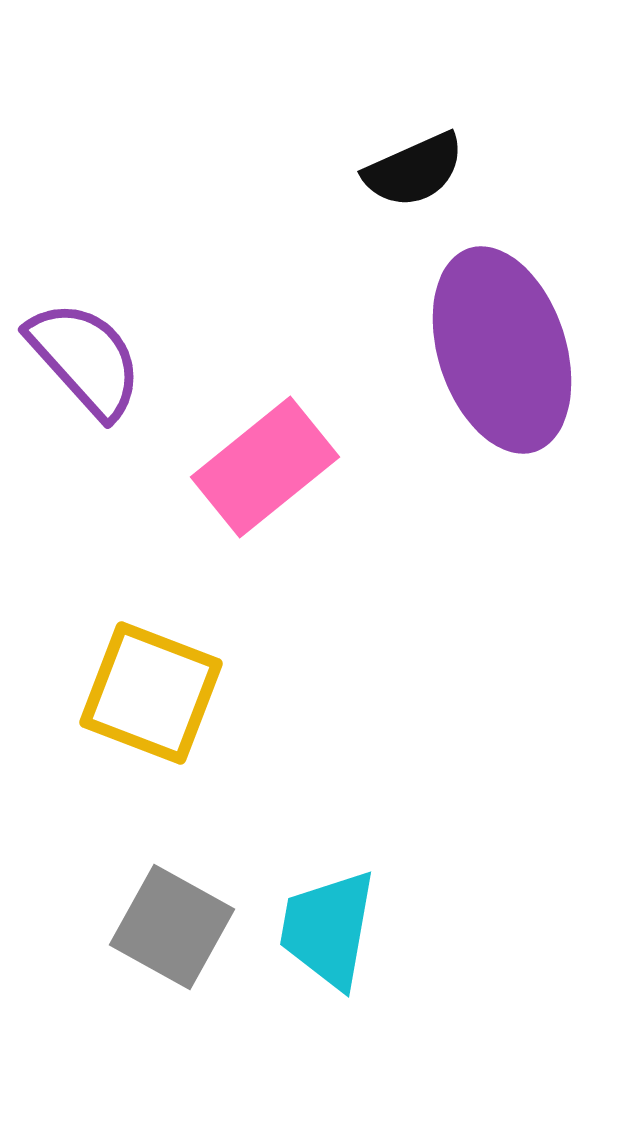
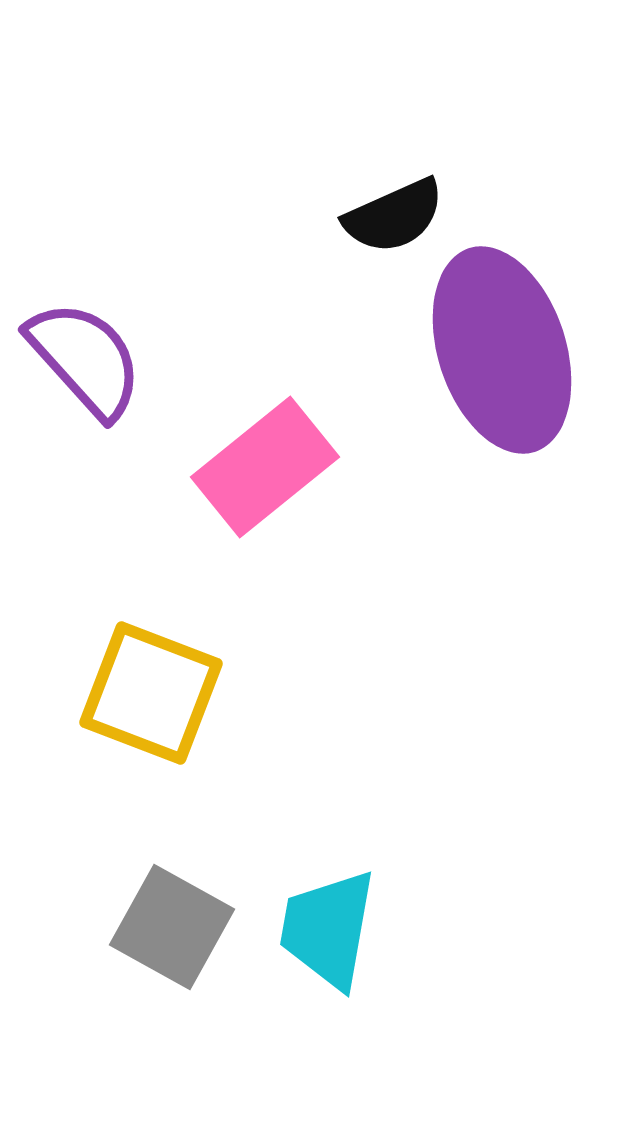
black semicircle: moved 20 px left, 46 px down
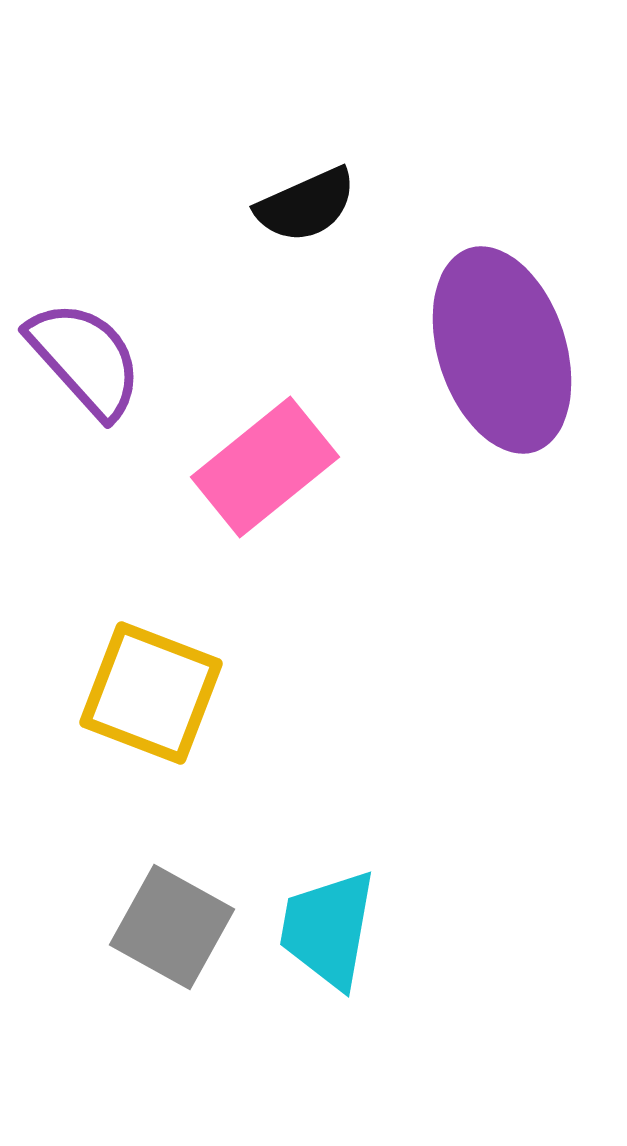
black semicircle: moved 88 px left, 11 px up
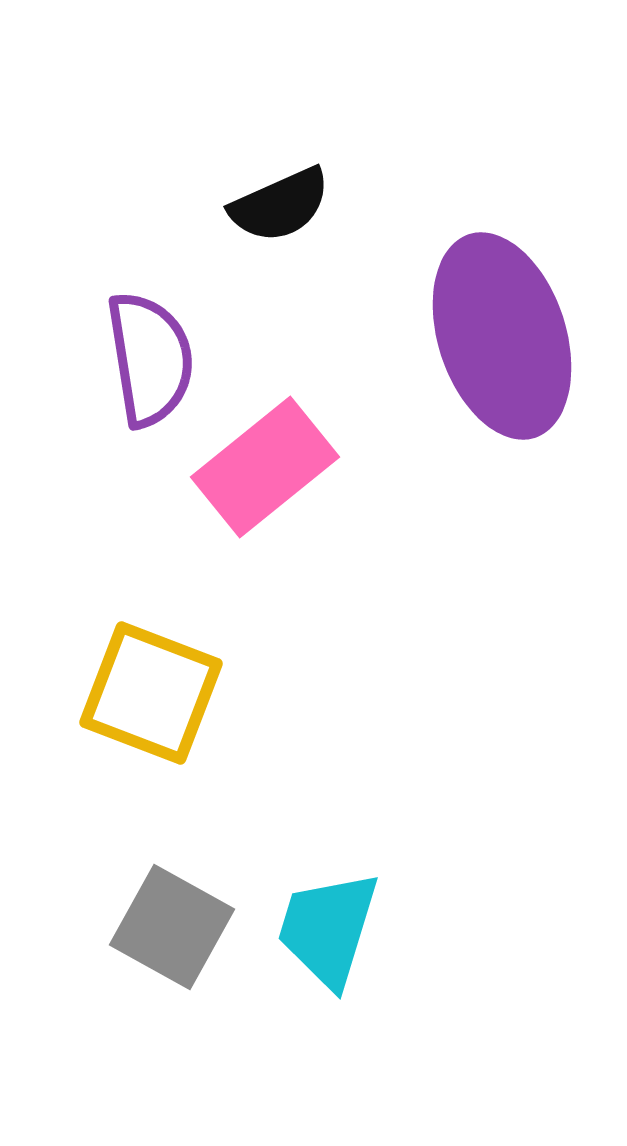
black semicircle: moved 26 px left
purple ellipse: moved 14 px up
purple semicircle: moved 65 px right; rotated 33 degrees clockwise
cyan trapezoid: rotated 7 degrees clockwise
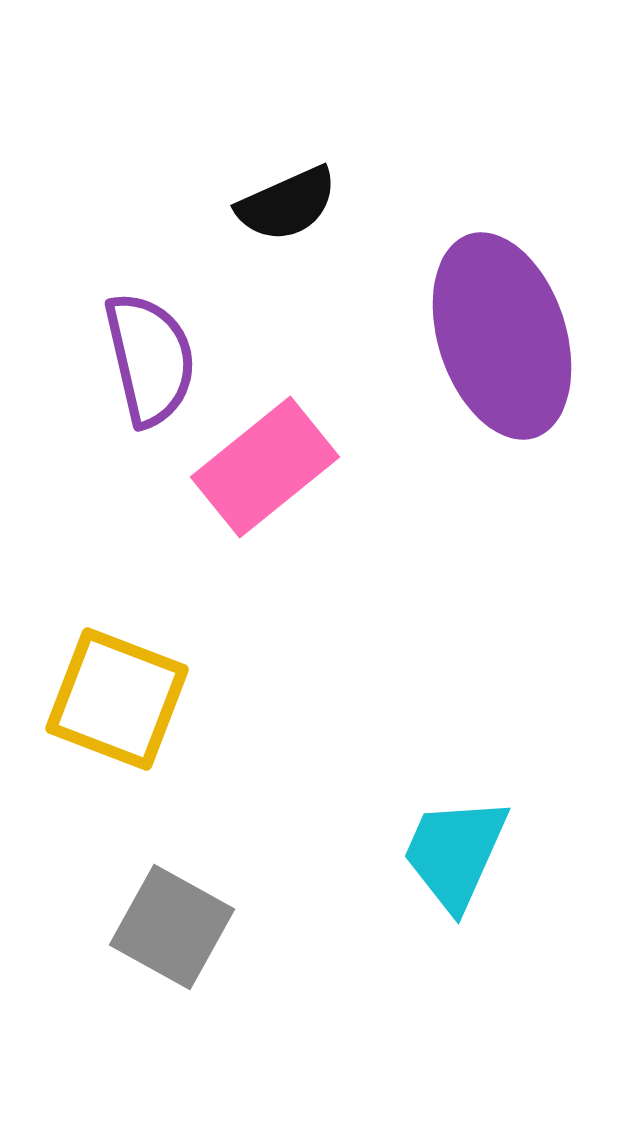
black semicircle: moved 7 px right, 1 px up
purple semicircle: rotated 4 degrees counterclockwise
yellow square: moved 34 px left, 6 px down
cyan trapezoid: moved 127 px right, 76 px up; rotated 7 degrees clockwise
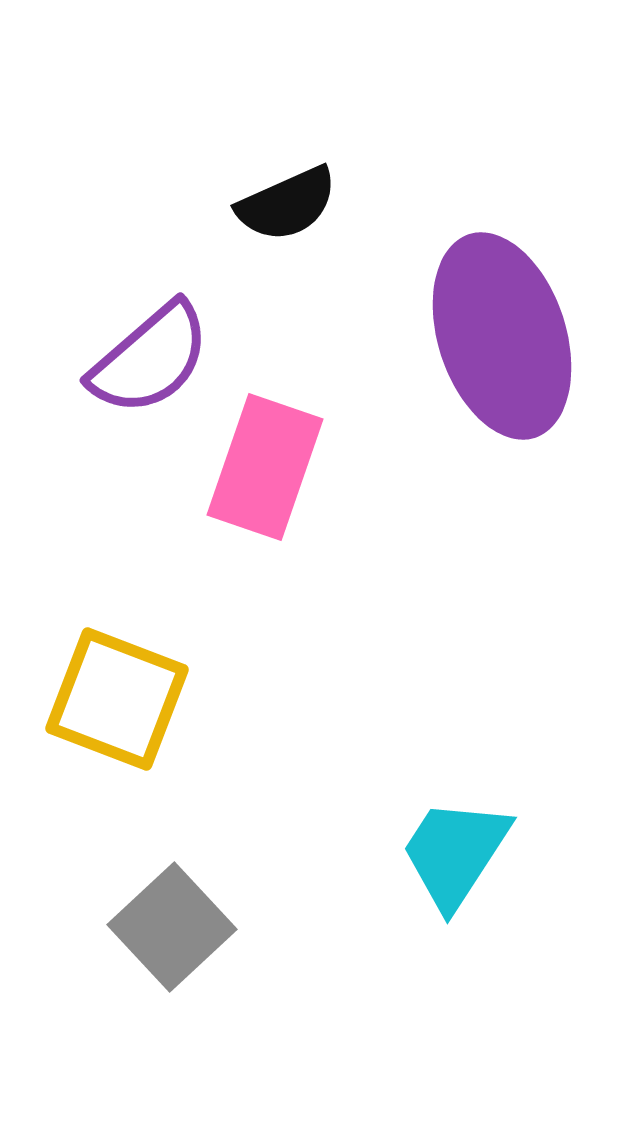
purple semicircle: rotated 62 degrees clockwise
pink rectangle: rotated 32 degrees counterclockwise
cyan trapezoid: rotated 9 degrees clockwise
gray square: rotated 18 degrees clockwise
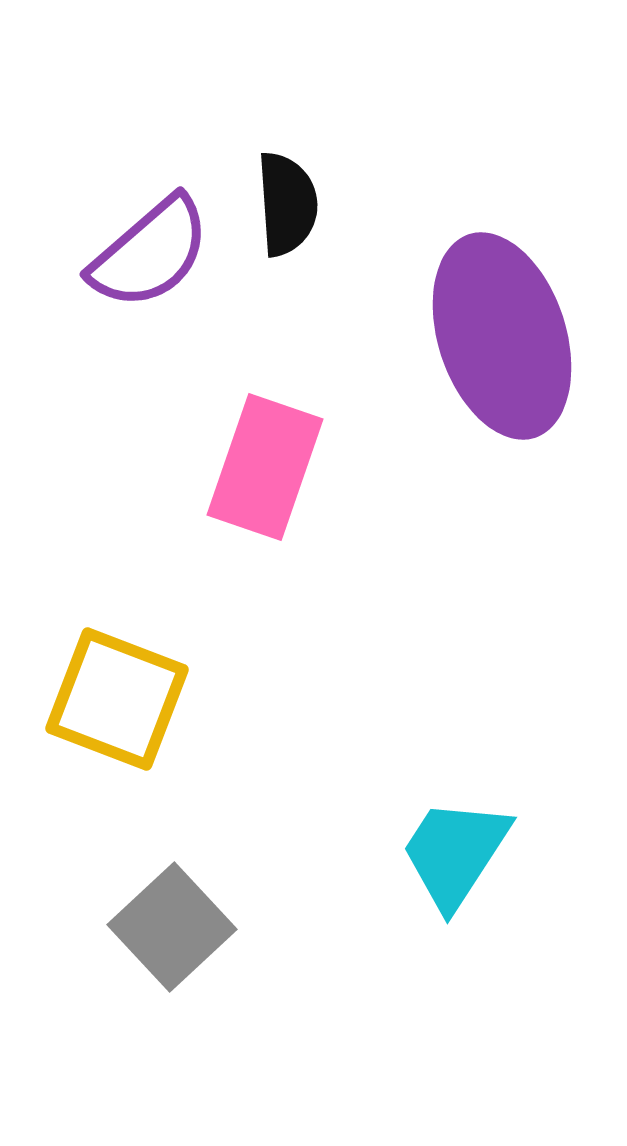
black semicircle: rotated 70 degrees counterclockwise
purple semicircle: moved 106 px up
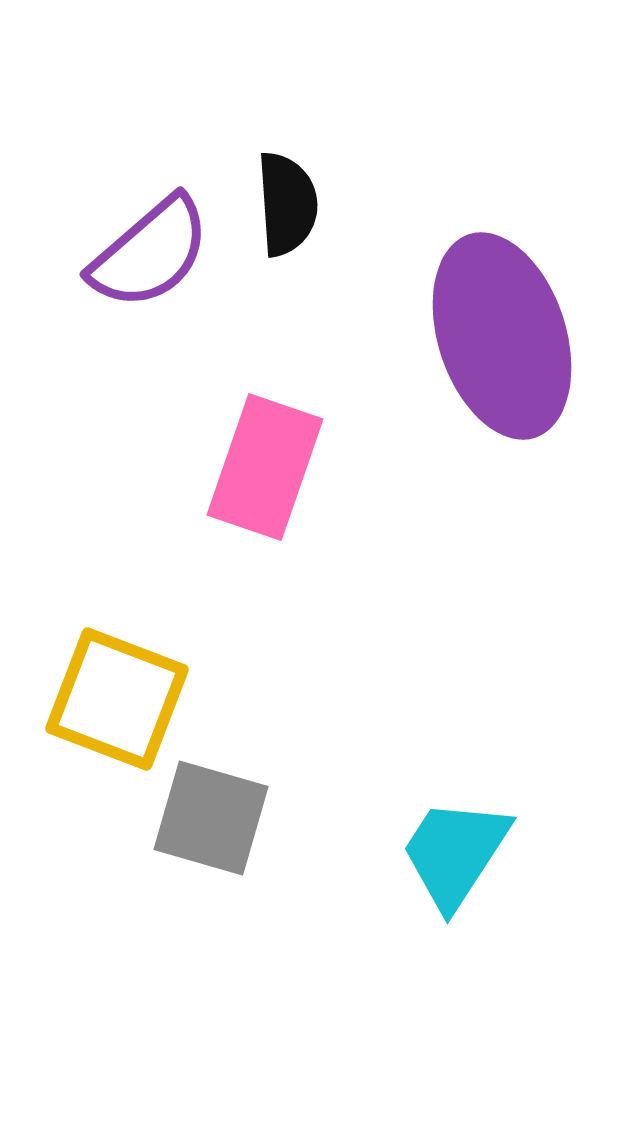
gray square: moved 39 px right, 109 px up; rotated 31 degrees counterclockwise
